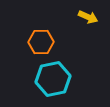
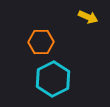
cyan hexagon: rotated 16 degrees counterclockwise
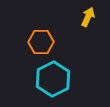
yellow arrow: rotated 90 degrees counterclockwise
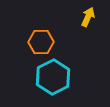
cyan hexagon: moved 2 px up
